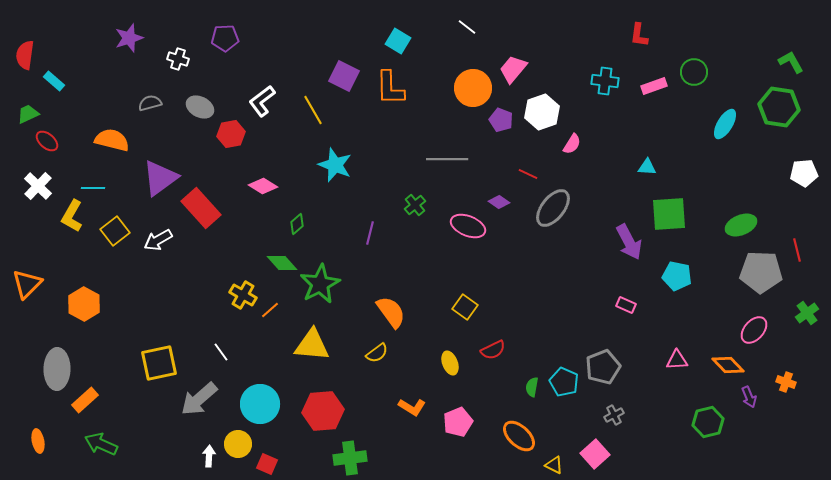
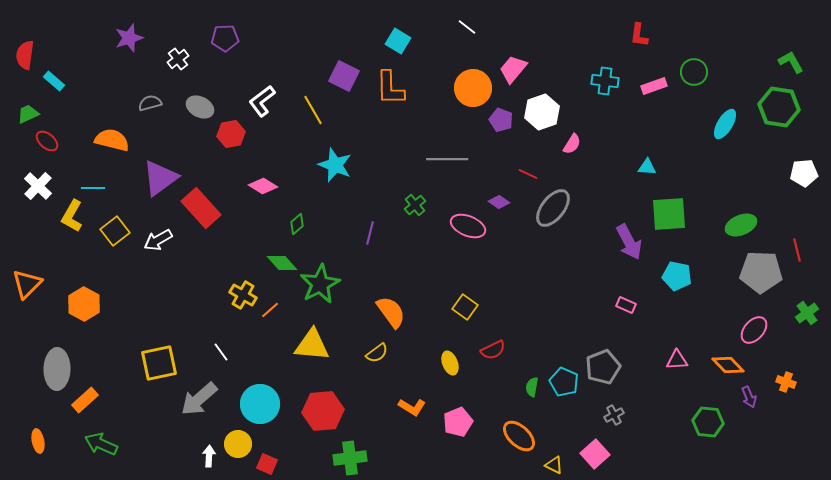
white cross at (178, 59): rotated 35 degrees clockwise
green hexagon at (708, 422): rotated 20 degrees clockwise
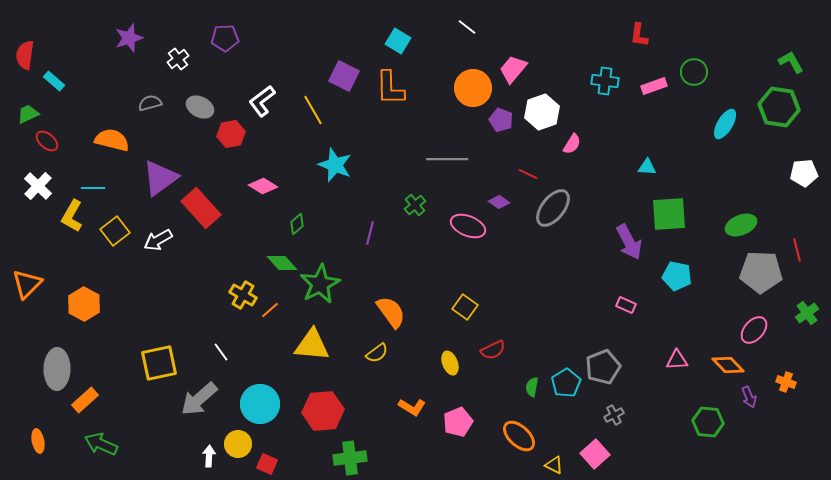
cyan pentagon at (564, 382): moved 2 px right, 1 px down; rotated 16 degrees clockwise
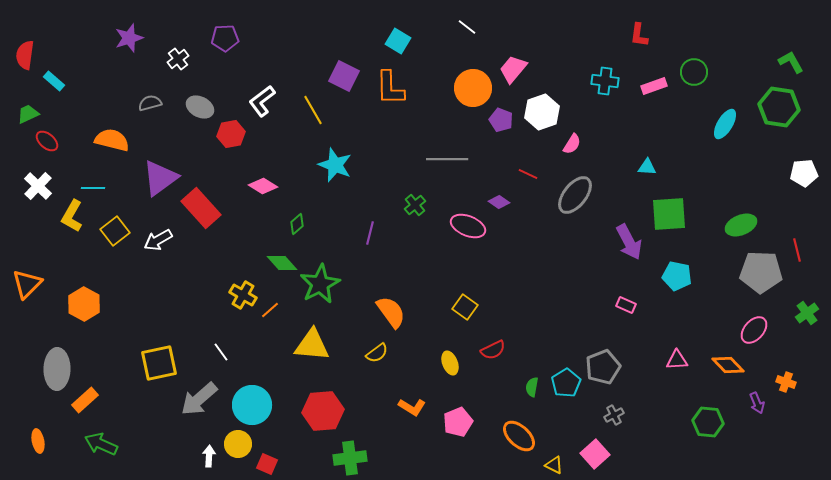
gray ellipse at (553, 208): moved 22 px right, 13 px up
purple arrow at (749, 397): moved 8 px right, 6 px down
cyan circle at (260, 404): moved 8 px left, 1 px down
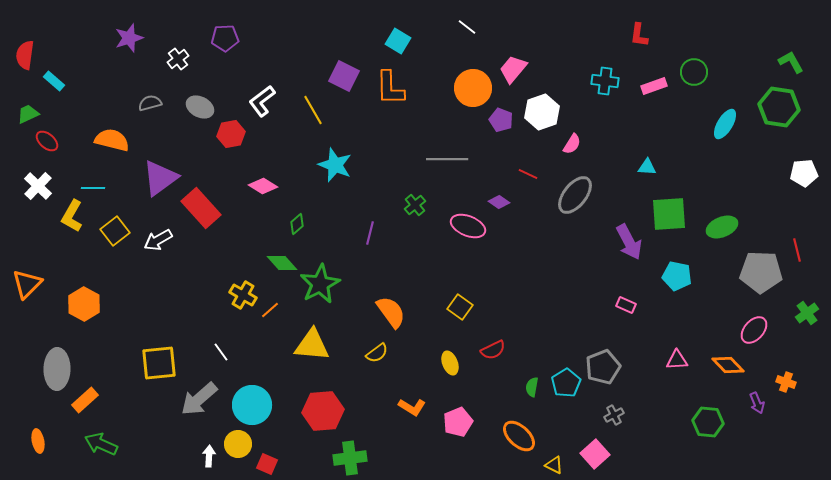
green ellipse at (741, 225): moved 19 px left, 2 px down
yellow square at (465, 307): moved 5 px left
yellow square at (159, 363): rotated 6 degrees clockwise
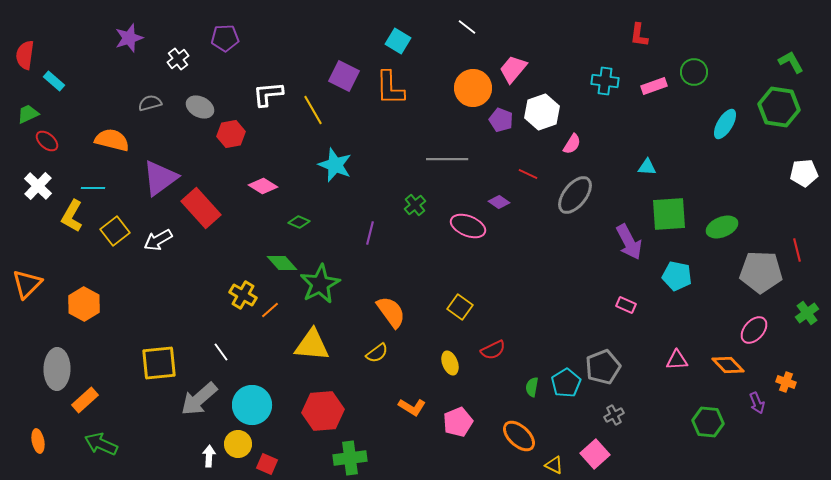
white L-shape at (262, 101): moved 6 px right, 7 px up; rotated 32 degrees clockwise
green diamond at (297, 224): moved 2 px right, 2 px up; rotated 65 degrees clockwise
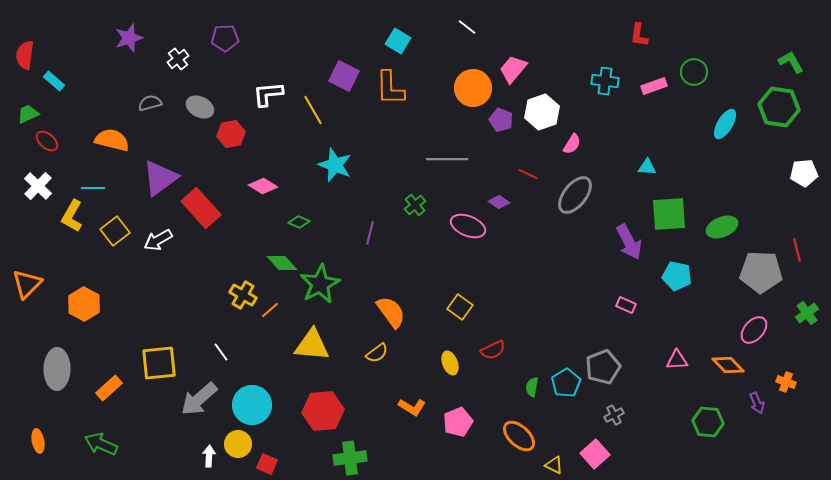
orange rectangle at (85, 400): moved 24 px right, 12 px up
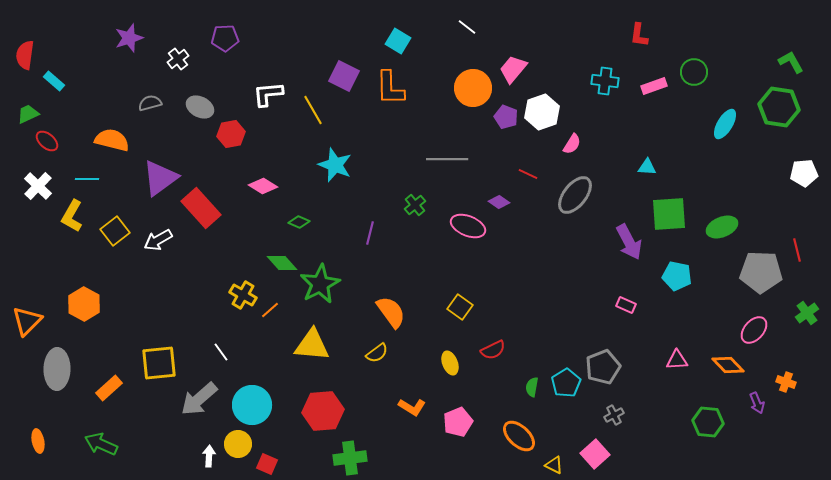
purple pentagon at (501, 120): moved 5 px right, 3 px up
cyan line at (93, 188): moved 6 px left, 9 px up
orange triangle at (27, 284): moved 37 px down
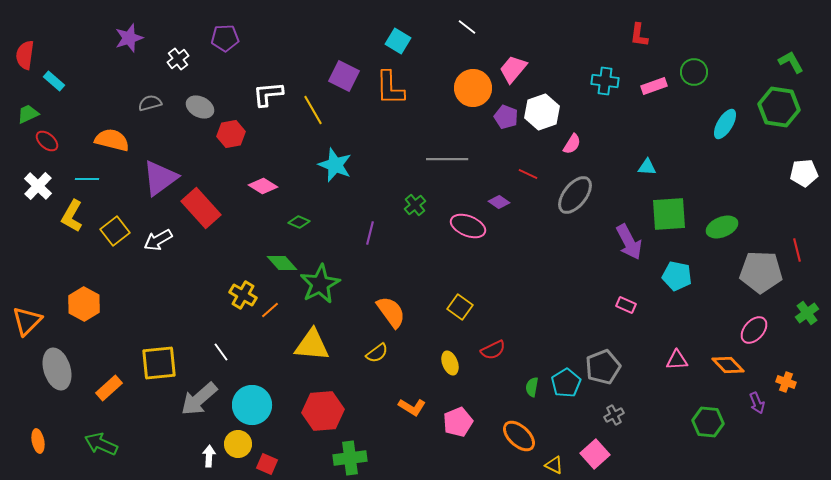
gray ellipse at (57, 369): rotated 18 degrees counterclockwise
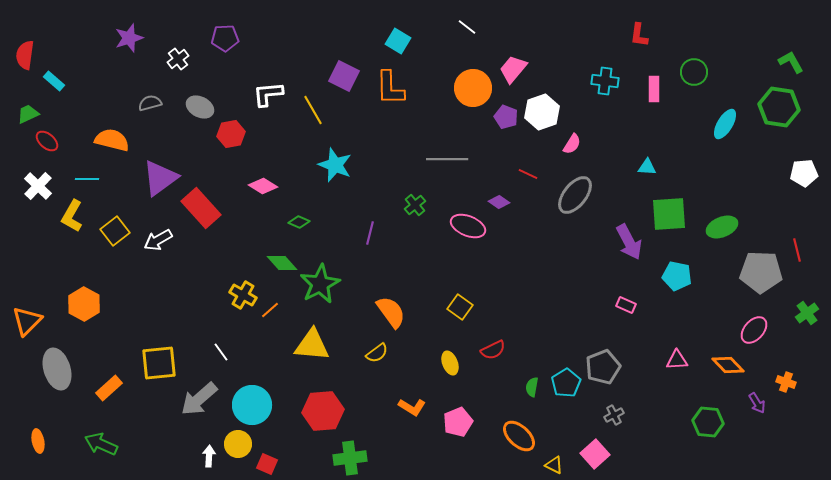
pink rectangle at (654, 86): moved 3 px down; rotated 70 degrees counterclockwise
purple arrow at (757, 403): rotated 10 degrees counterclockwise
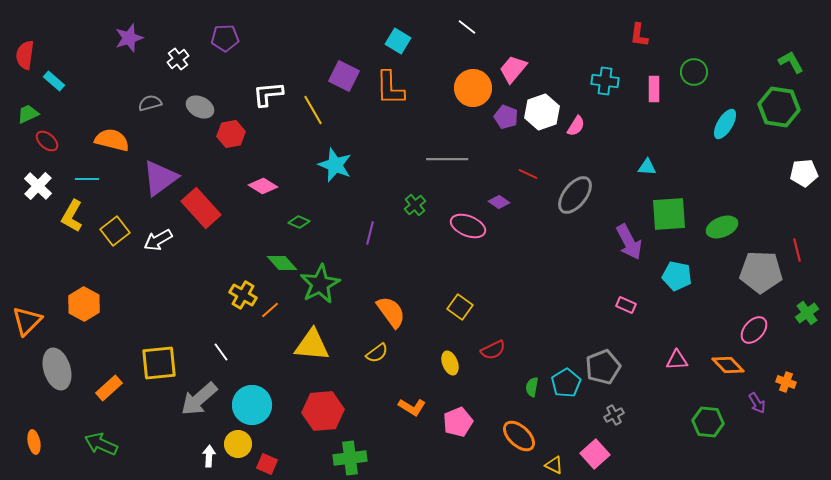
pink semicircle at (572, 144): moved 4 px right, 18 px up
orange ellipse at (38, 441): moved 4 px left, 1 px down
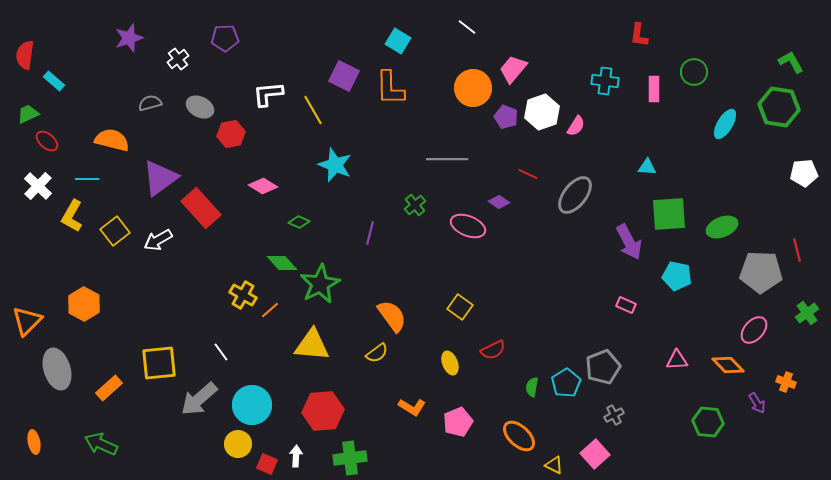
orange semicircle at (391, 312): moved 1 px right, 4 px down
white arrow at (209, 456): moved 87 px right
